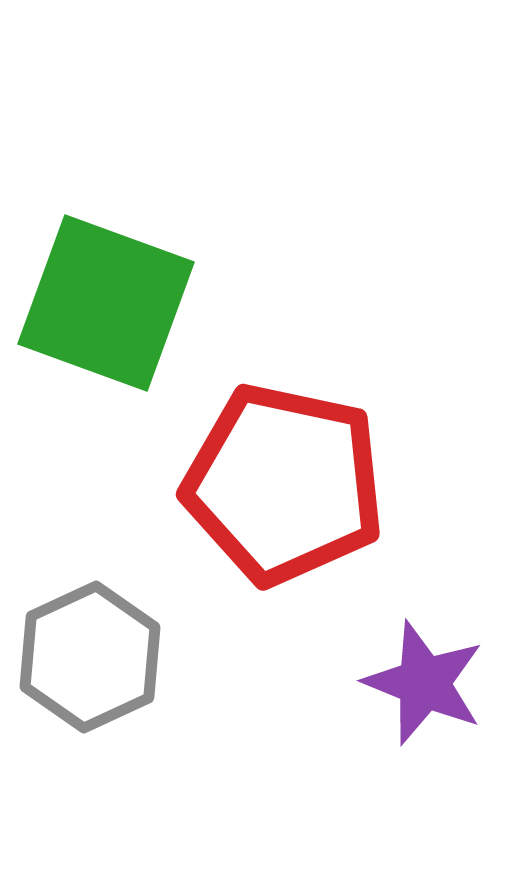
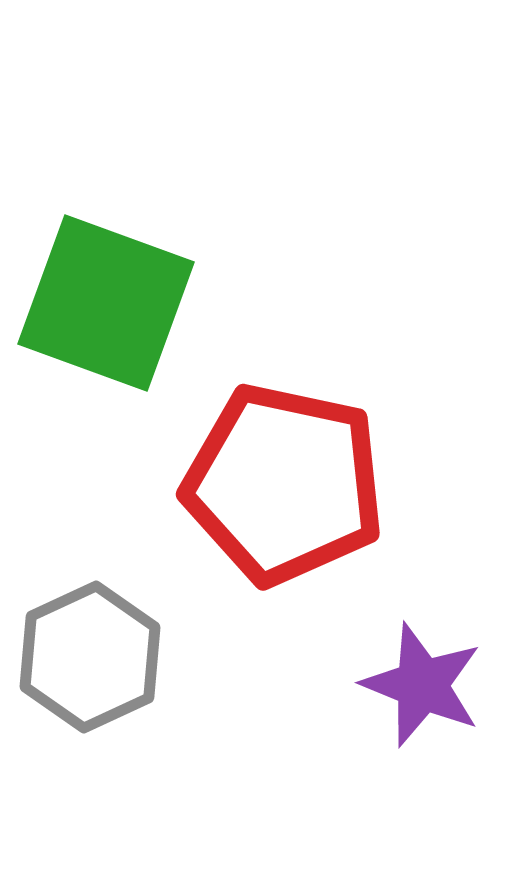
purple star: moved 2 px left, 2 px down
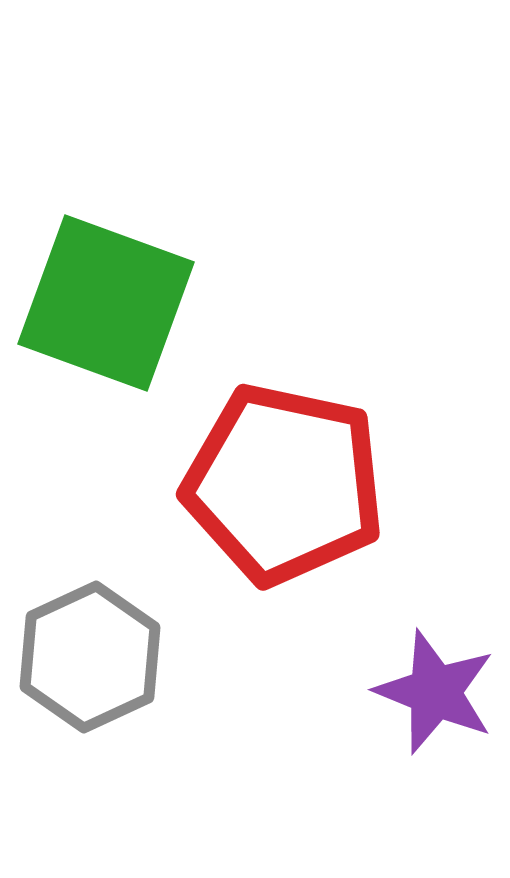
purple star: moved 13 px right, 7 px down
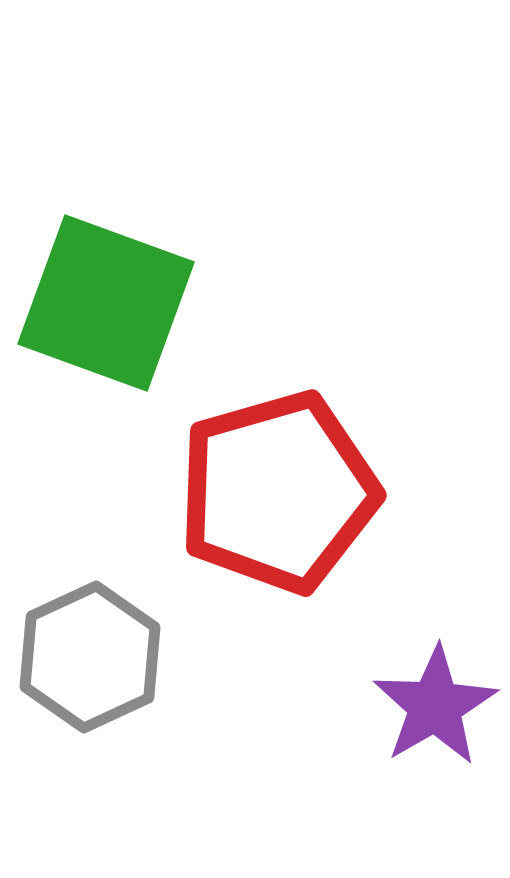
red pentagon: moved 6 px left, 8 px down; rotated 28 degrees counterclockwise
purple star: moved 14 px down; rotated 20 degrees clockwise
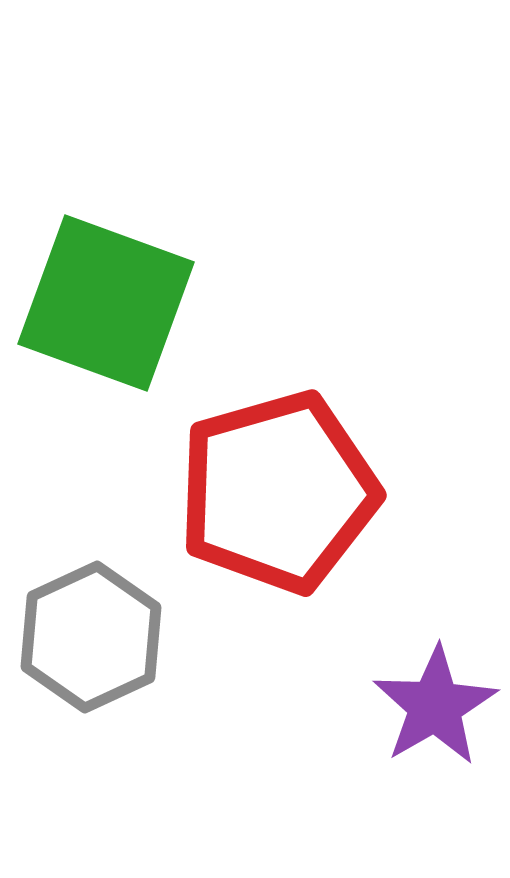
gray hexagon: moved 1 px right, 20 px up
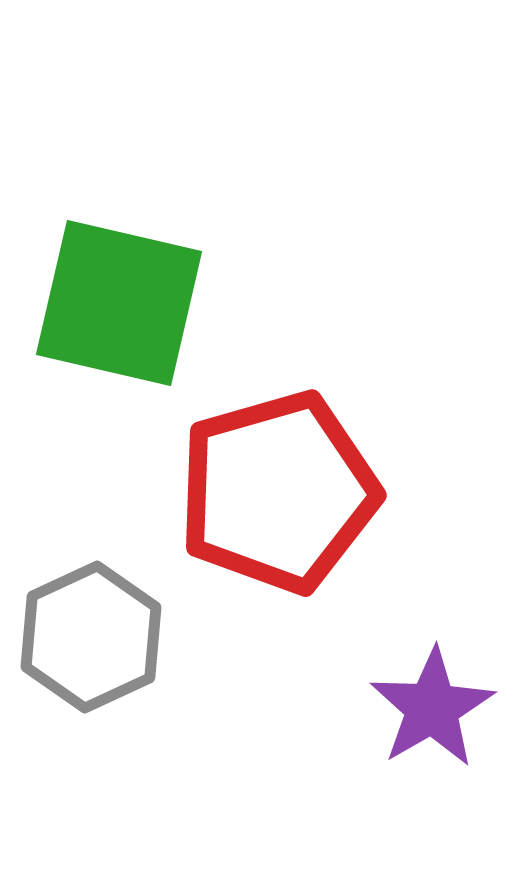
green square: moved 13 px right; rotated 7 degrees counterclockwise
purple star: moved 3 px left, 2 px down
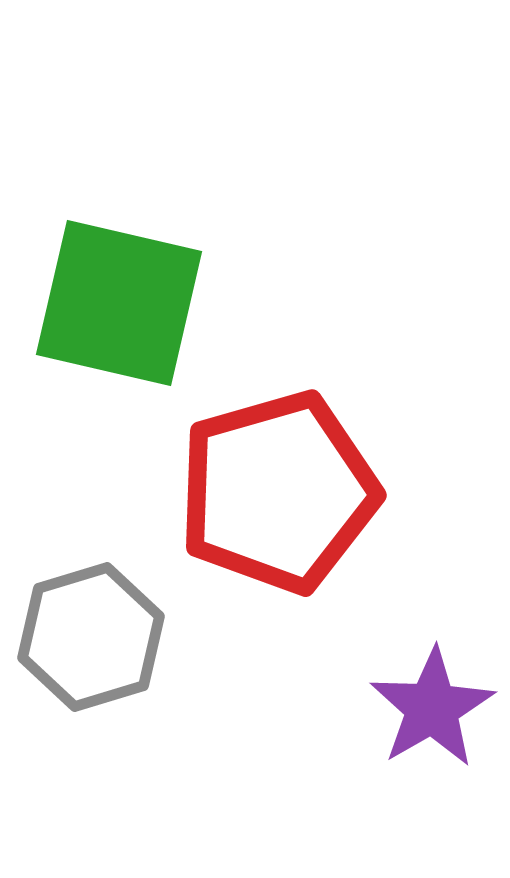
gray hexagon: rotated 8 degrees clockwise
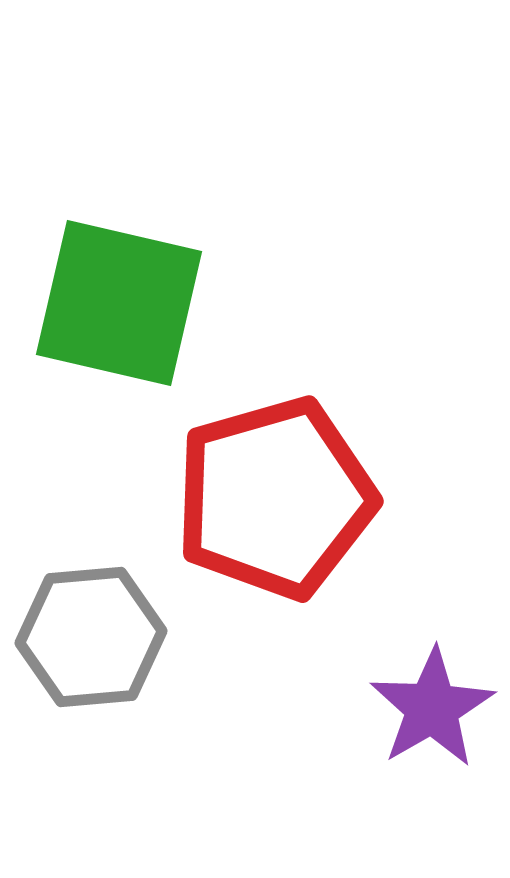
red pentagon: moved 3 px left, 6 px down
gray hexagon: rotated 12 degrees clockwise
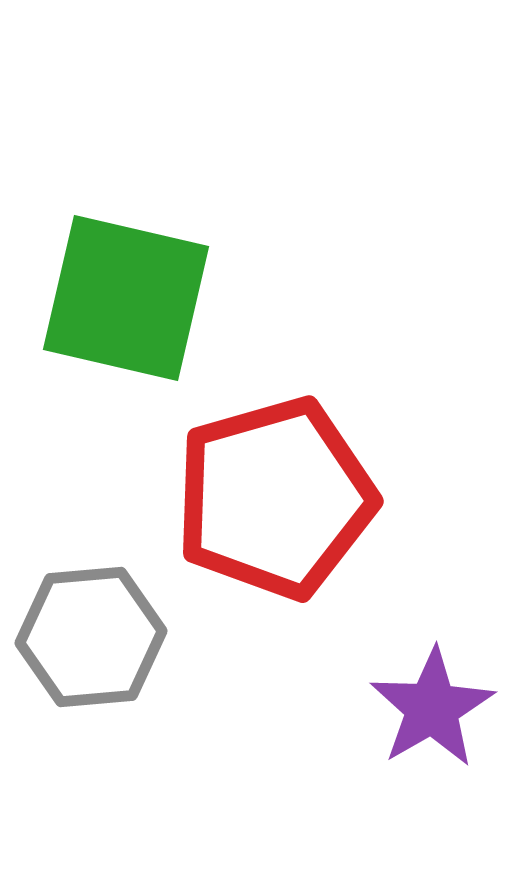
green square: moved 7 px right, 5 px up
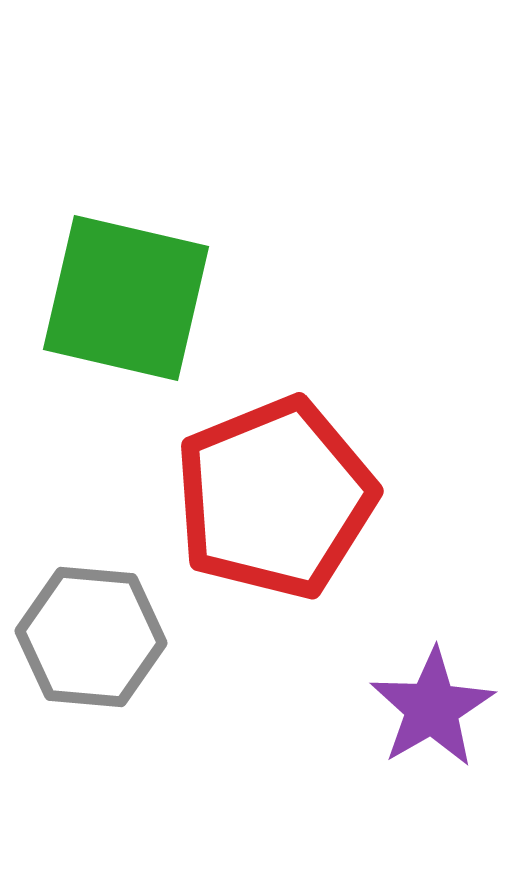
red pentagon: rotated 6 degrees counterclockwise
gray hexagon: rotated 10 degrees clockwise
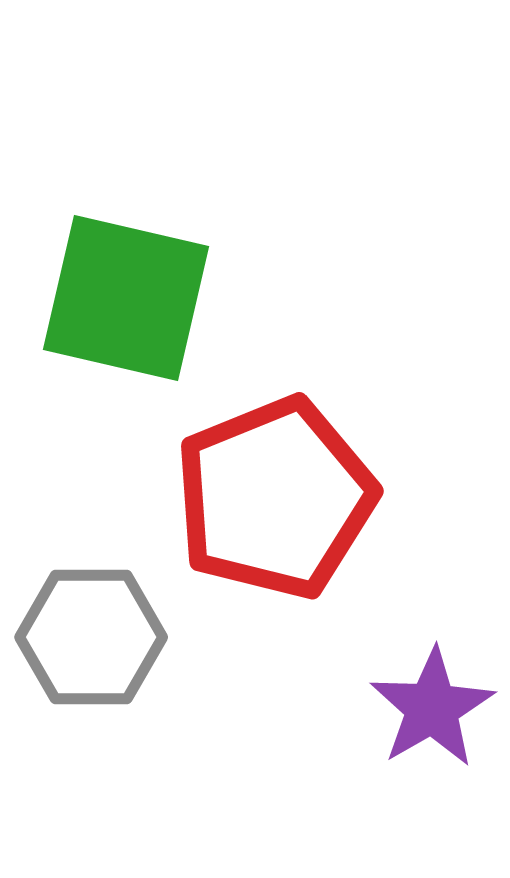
gray hexagon: rotated 5 degrees counterclockwise
